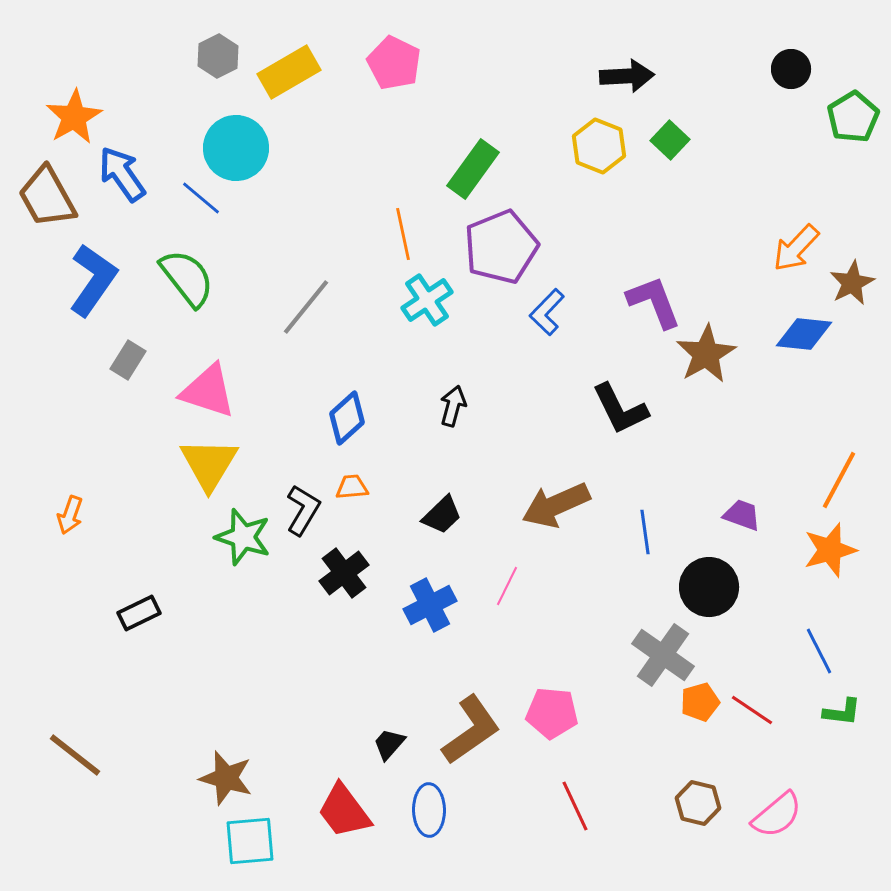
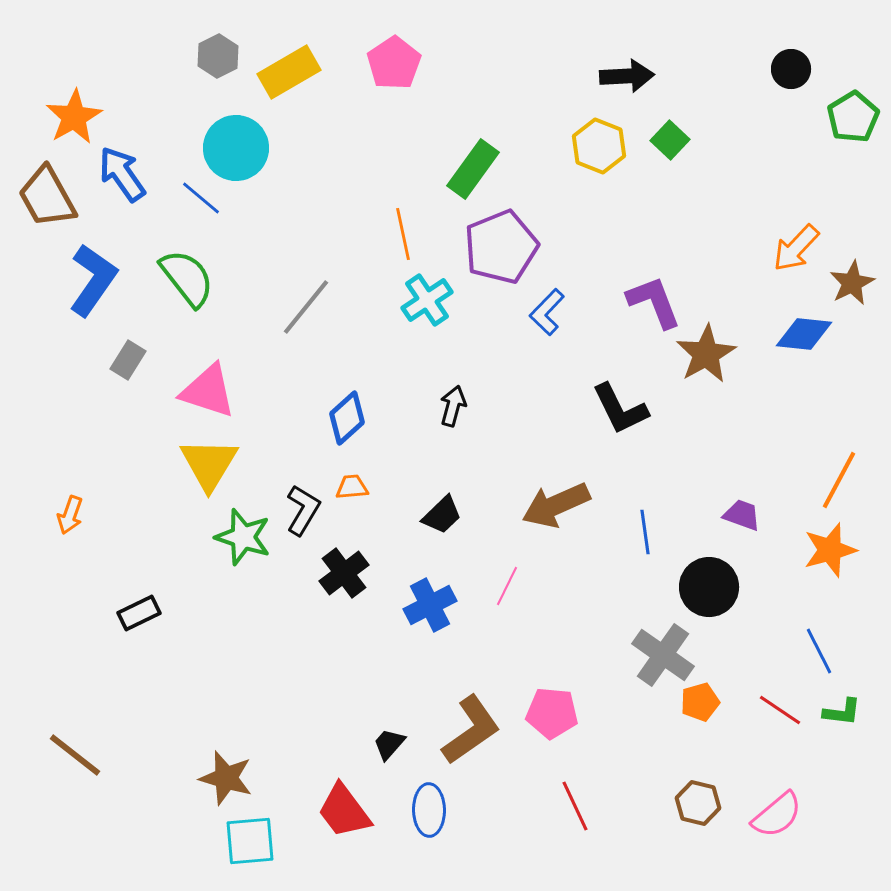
pink pentagon at (394, 63): rotated 12 degrees clockwise
red line at (752, 710): moved 28 px right
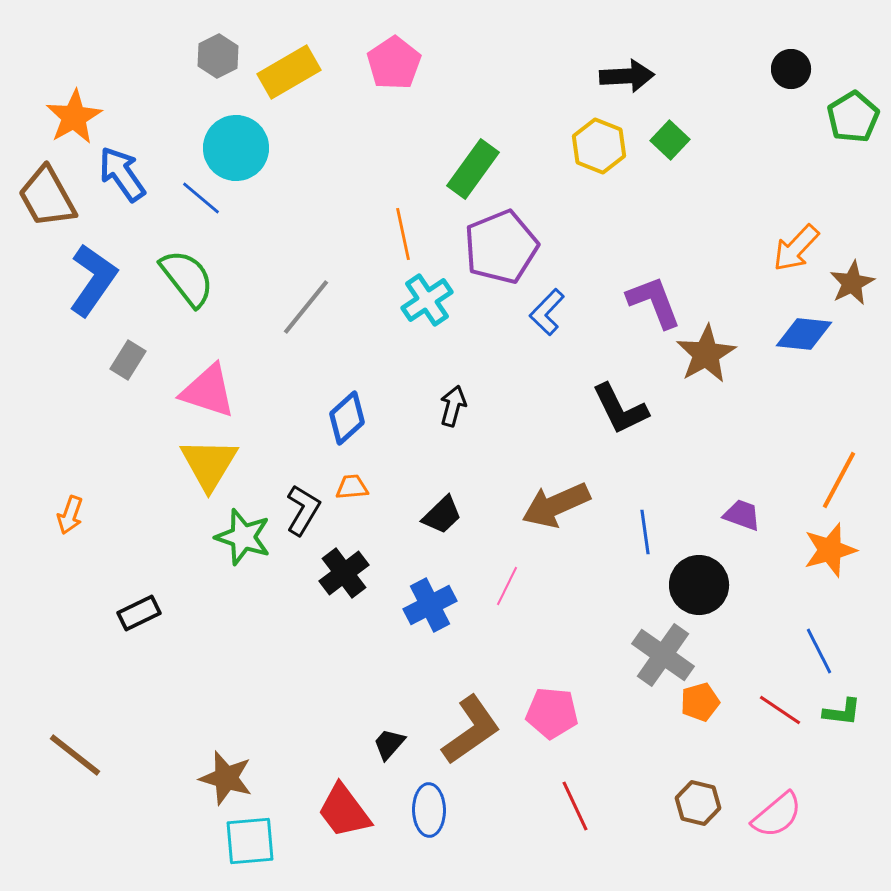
black circle at (709, 587): moved 10 px left, 2 px up
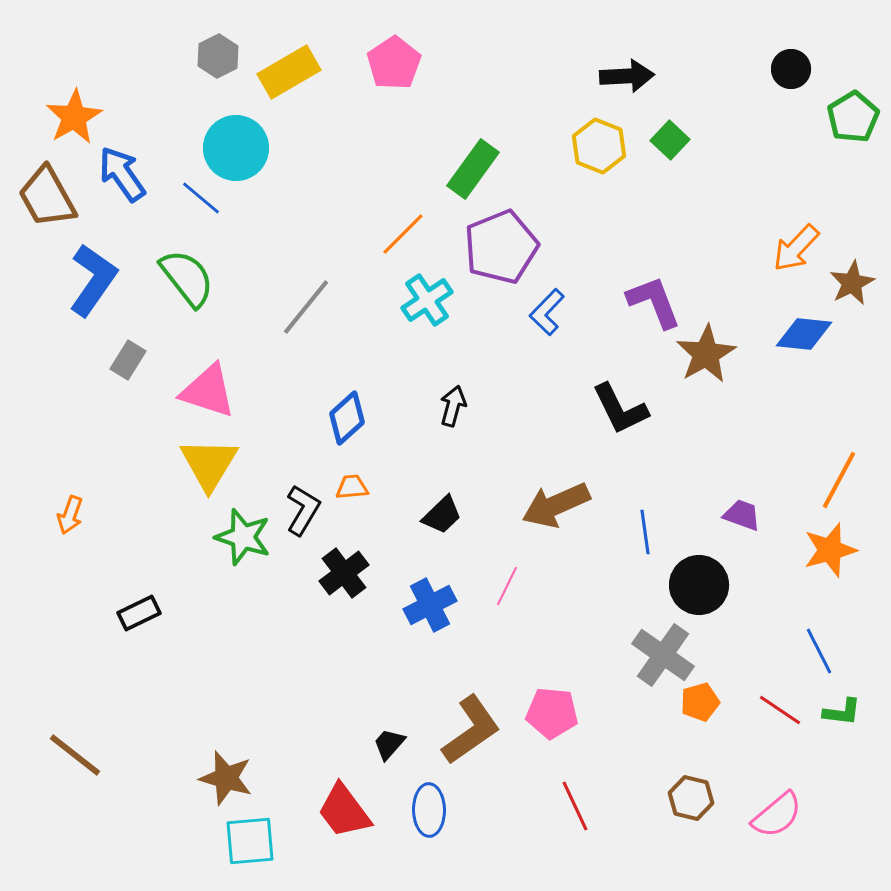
orange line at (403, 234): rotated 57 degrees clockwise
brown hexagon at (698, 803): moved 7 px left, 5 px up
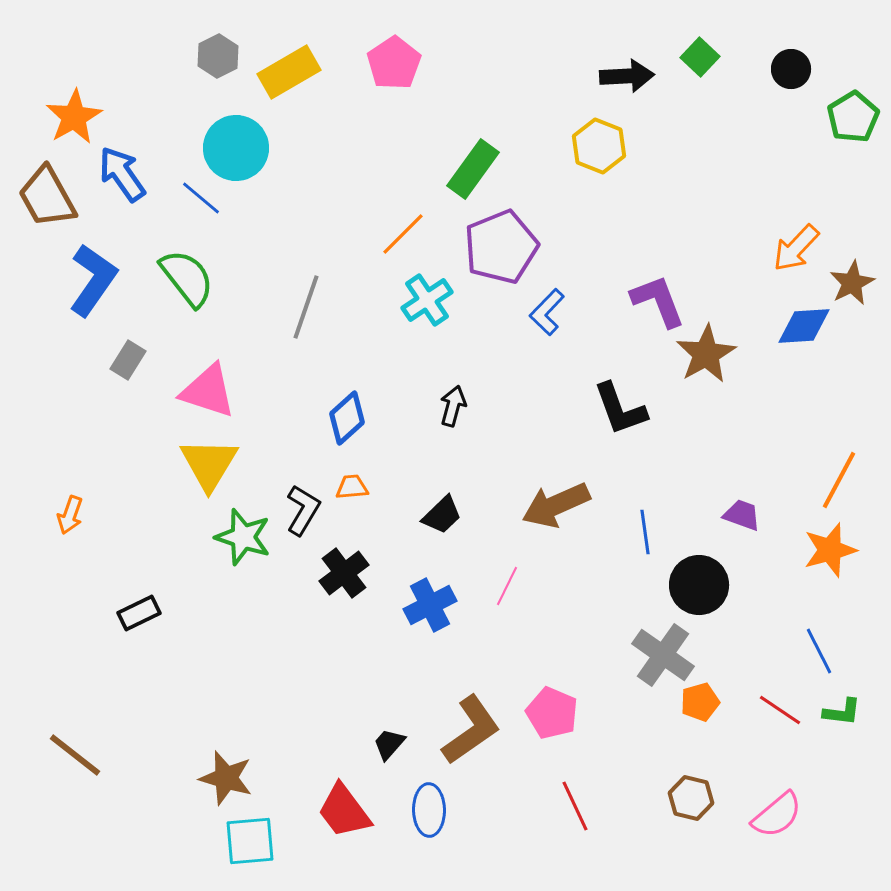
green square at (670, 140): moved 30 px right, 83 px up
purple L-shape at (654, 302): moved 4 px right, 1 px up
gray line at (306, 307): rotated 20 degrees counterclockwise
blue diamond at (804, 334): moved 8 px up; rotated 10 degrees counterclockwise
black L-shape at (620, 409): rotated 6 degrees clockwise
pink pentagon at (552, 713): rotated 18 degrees clockwise
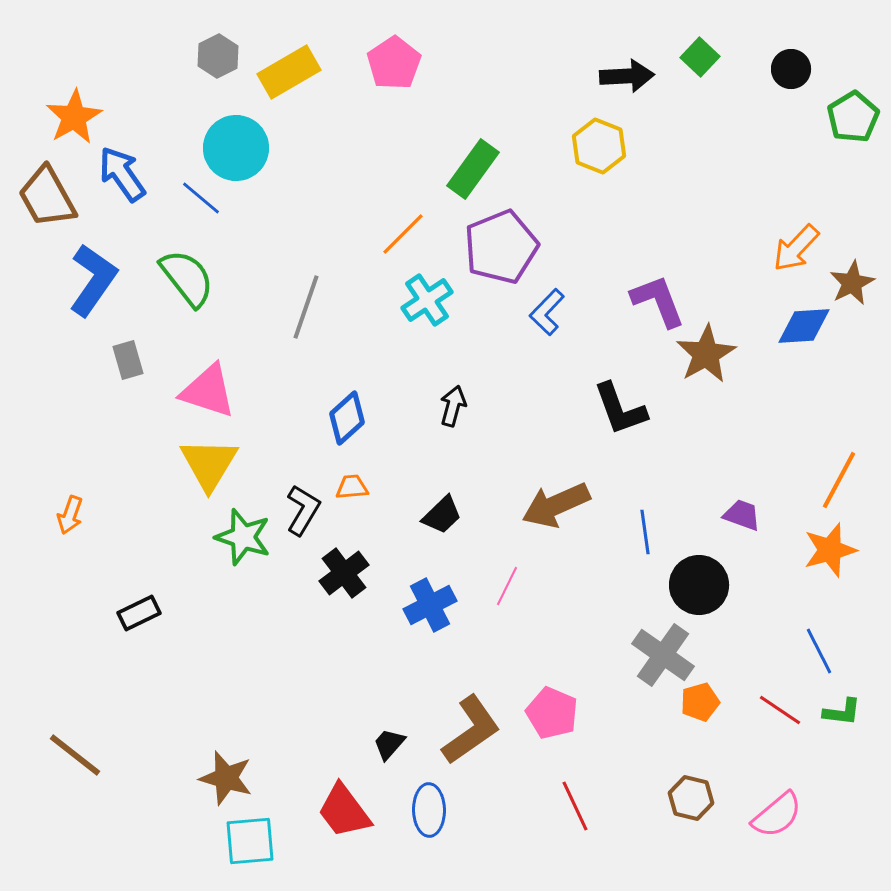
gray rectangle at (128, 360): rotated 48 degrees counterclockwise
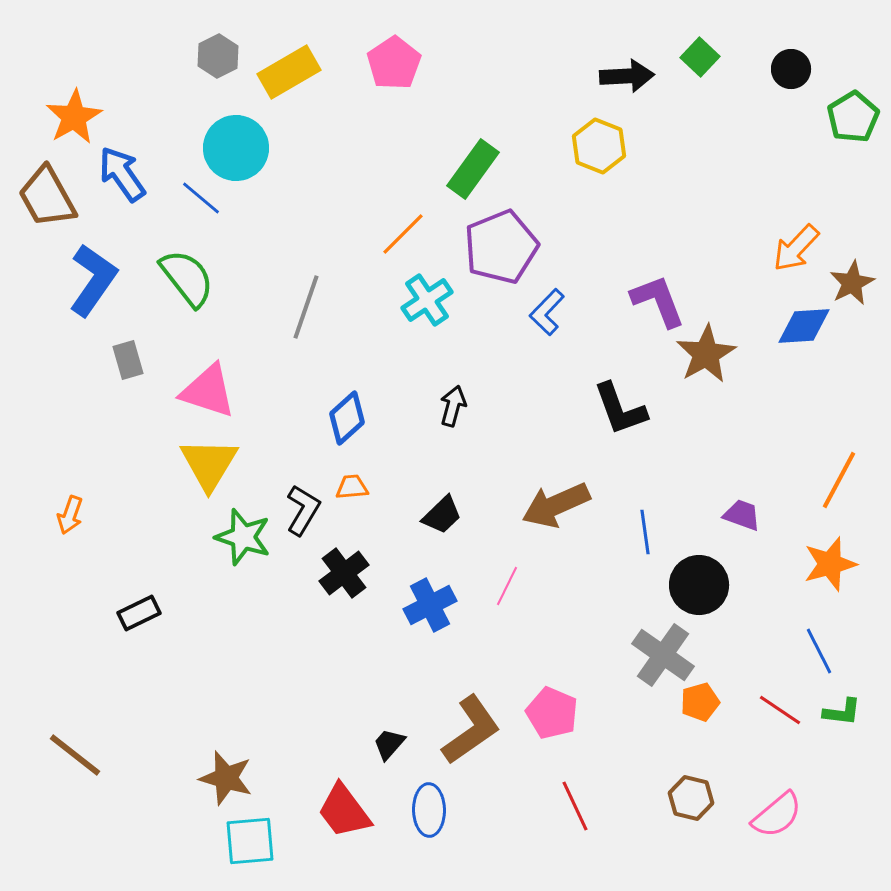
orange star at (830, 550): moved 14 px down
